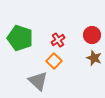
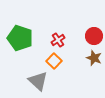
red circle: moved 2 px right, 1 px down
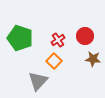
red circle: moved 9 px left
brown star: moved 1 px left, 1 px down; rotated 14 degrees counterclockwise
gray triangle: rotated 30 degrees clockwise
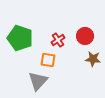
orange square: moved 6 px left, 1 px up; rotated 35 degrees counterclockwise
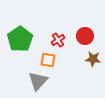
green pentagon: moved 1 px down; rotated 20 degrees clockwise
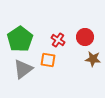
red circle: moved 1 px down
red cross: rotated 24 degrees counterclockwise
gray triangle: moved 15 px left, 12 px up; rotated 10 degrees clockwise
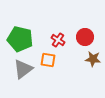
green pentagon: rotated 25 degrees counterclockwise
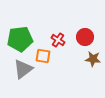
green pentagon: rotated 20 degrees counterclockwise
orange square: moved 5 px left, 4 px up
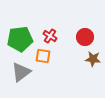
red cross: moved 8 px left, 4 px up
gray triangle: moved 2 px left, 3 px down
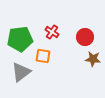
red cross: moved 2 px right, 4 px up
